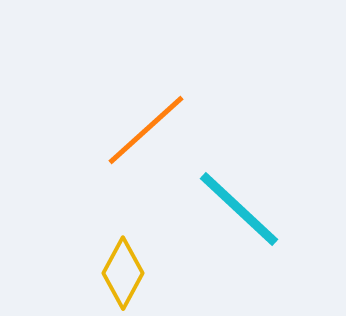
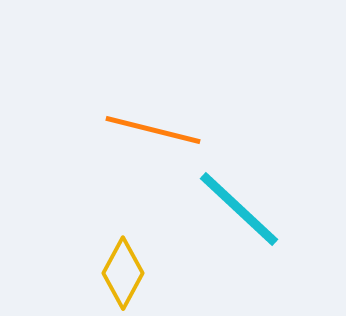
orange line: moved 7 px right; rotated 56 degrees clockwise
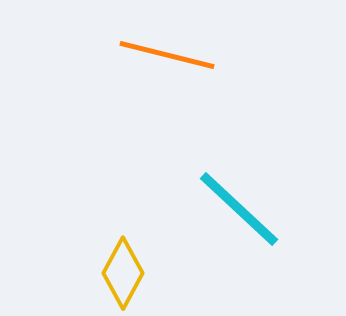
orange line: moved 14 px right, 75 px up
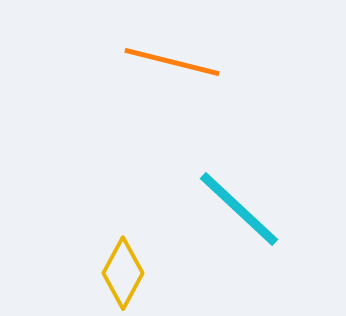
orange line: moved 5 px right, 7 px down
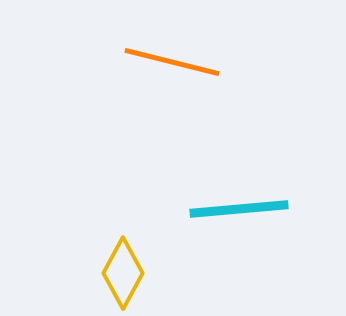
cyan line: rotated 48 degrees counterclockwise
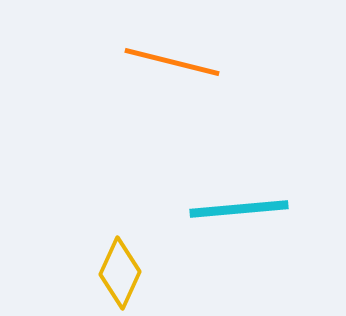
yellow diamond: moved 3 px left; rotated 4 degrees counterclockwise
